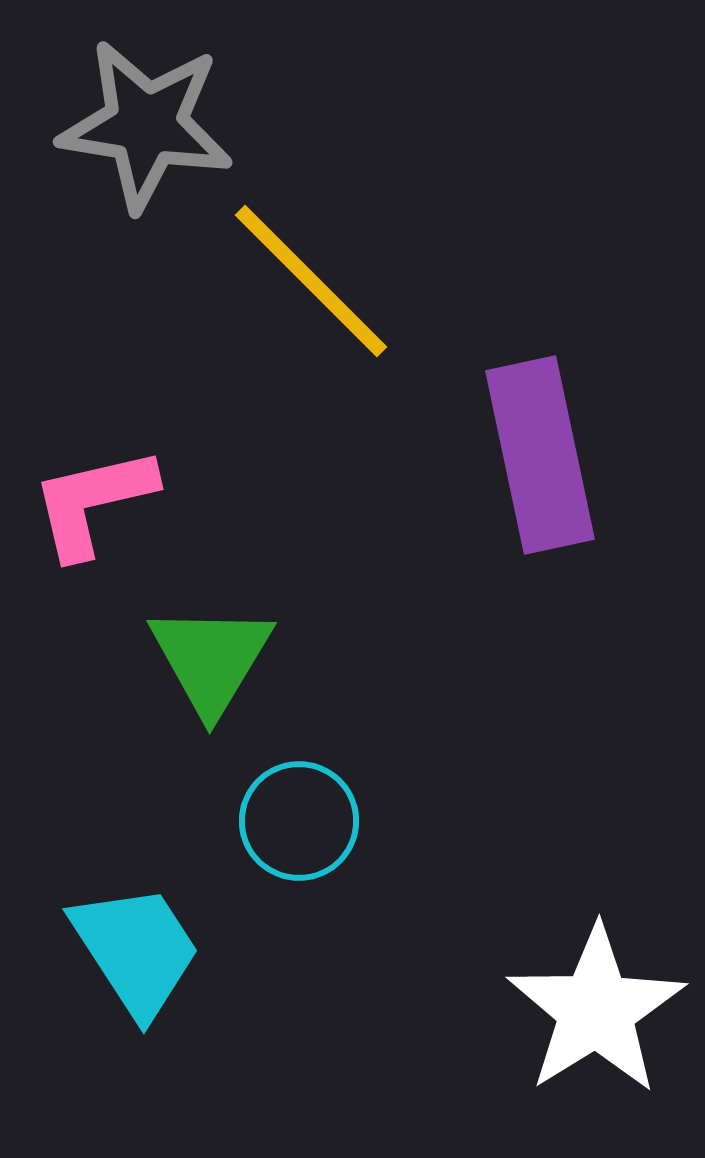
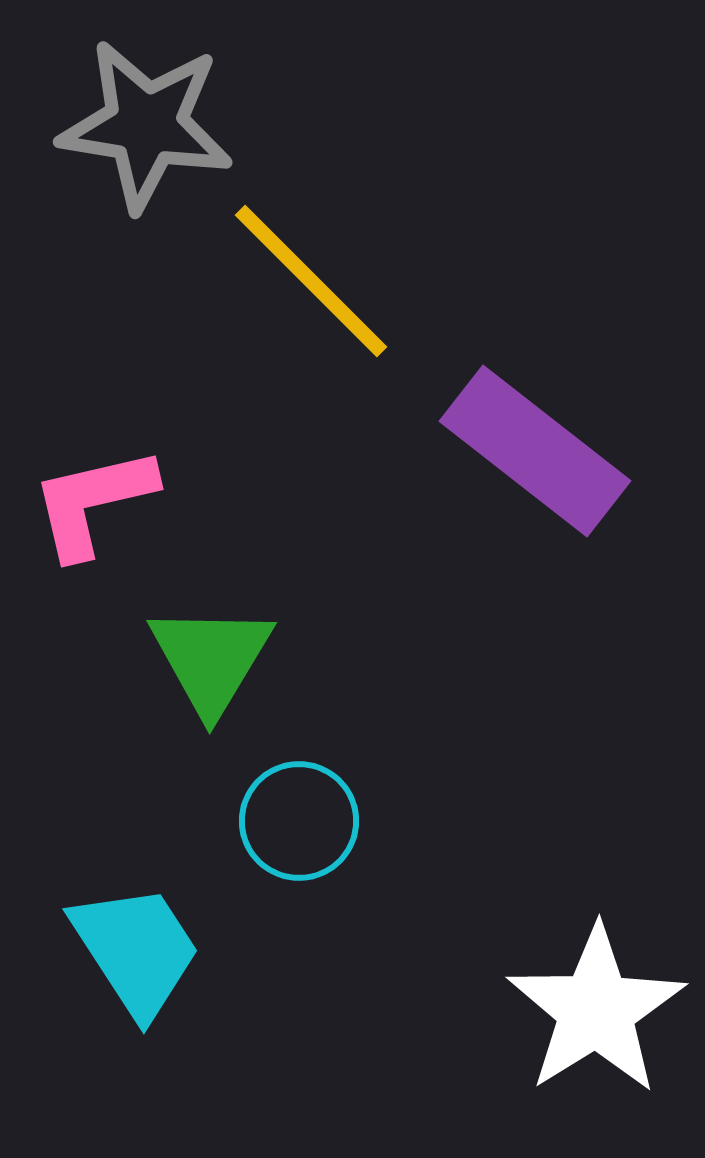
purple rectangle: moved 5 px left, 4 px up; rotated 40 degrees counterclockwise
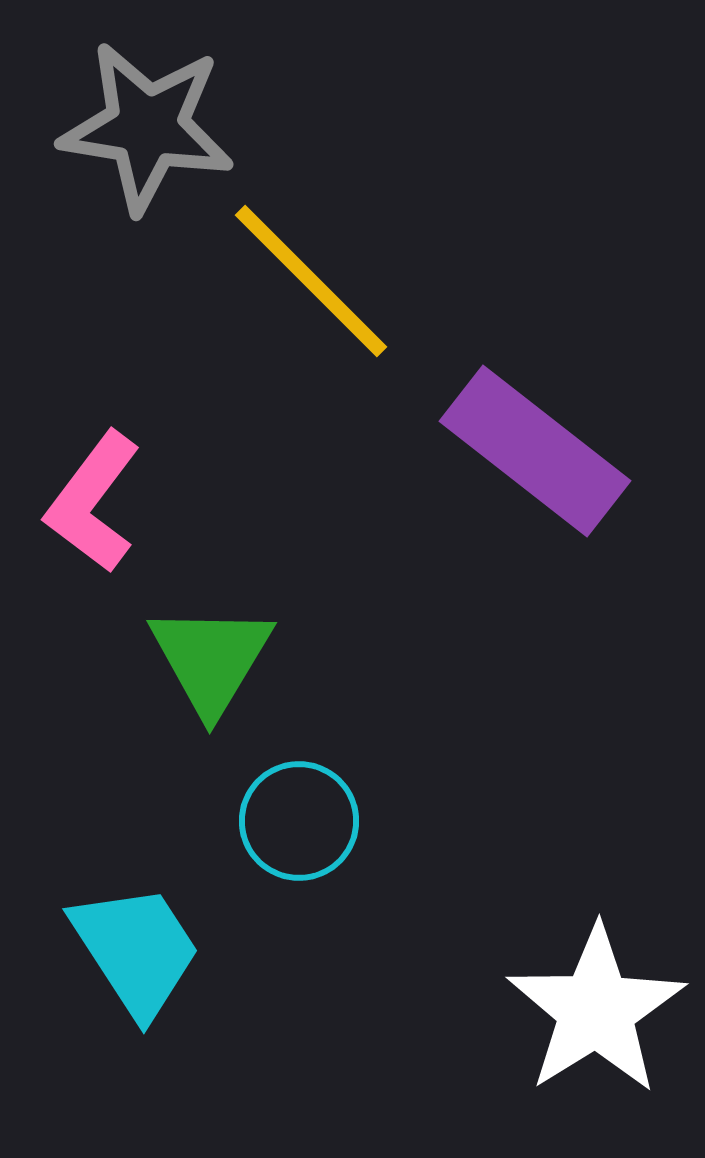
gray star: moved 1 px right, 2 px down
pink L-shape: rotated 40 degrees counterclockwise
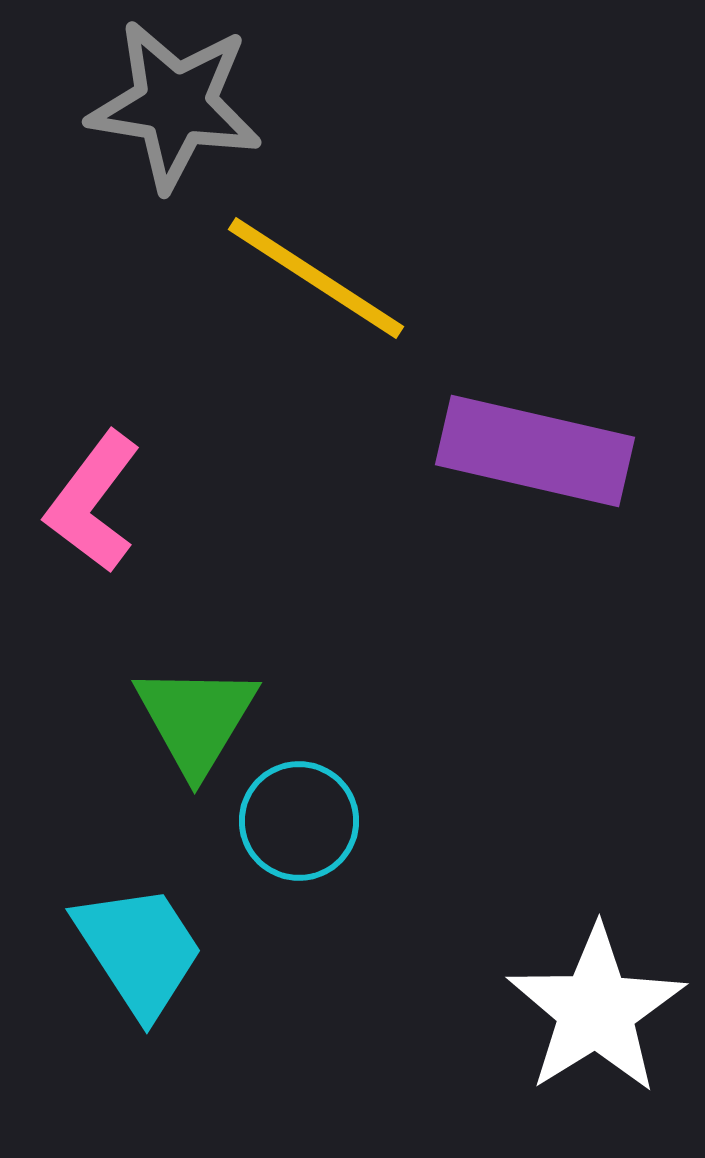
gray star: moved 28 px right, 22 px up
yellow line: moved 5 px right, 3 px up; rotated 12 degrees counterclockwise
purple rectangle: rotated 25 degrees counterclockwise
green triangle: moved 15 px left, 60 px down
cyan trapezoid: moved 3 px right
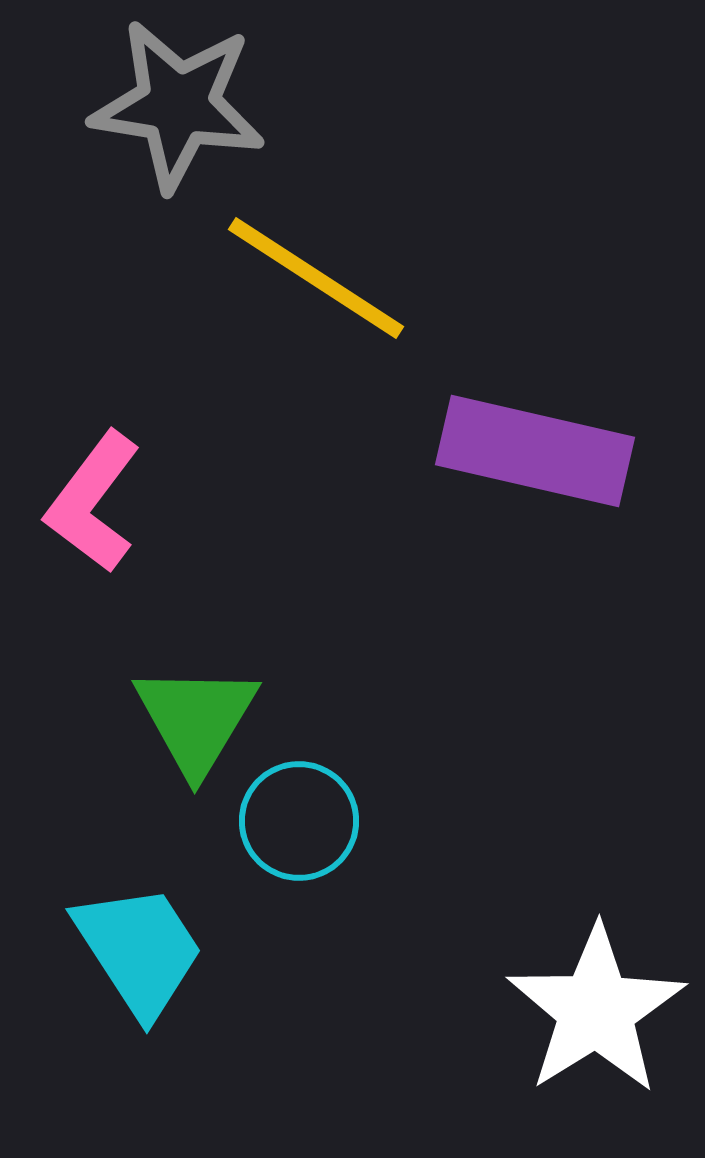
gray star: moved 3 px right
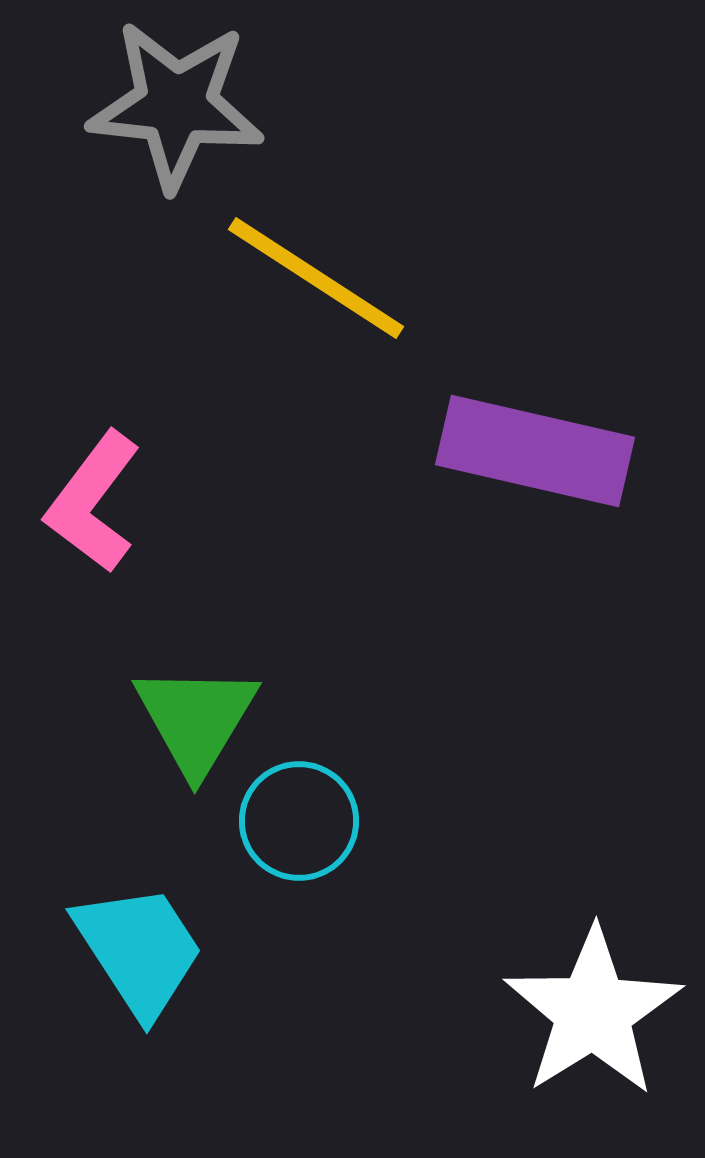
gray star: moved 2 px left; rotated 3 degrees counterclockwise
white star: moved 3 px left, 2 px down
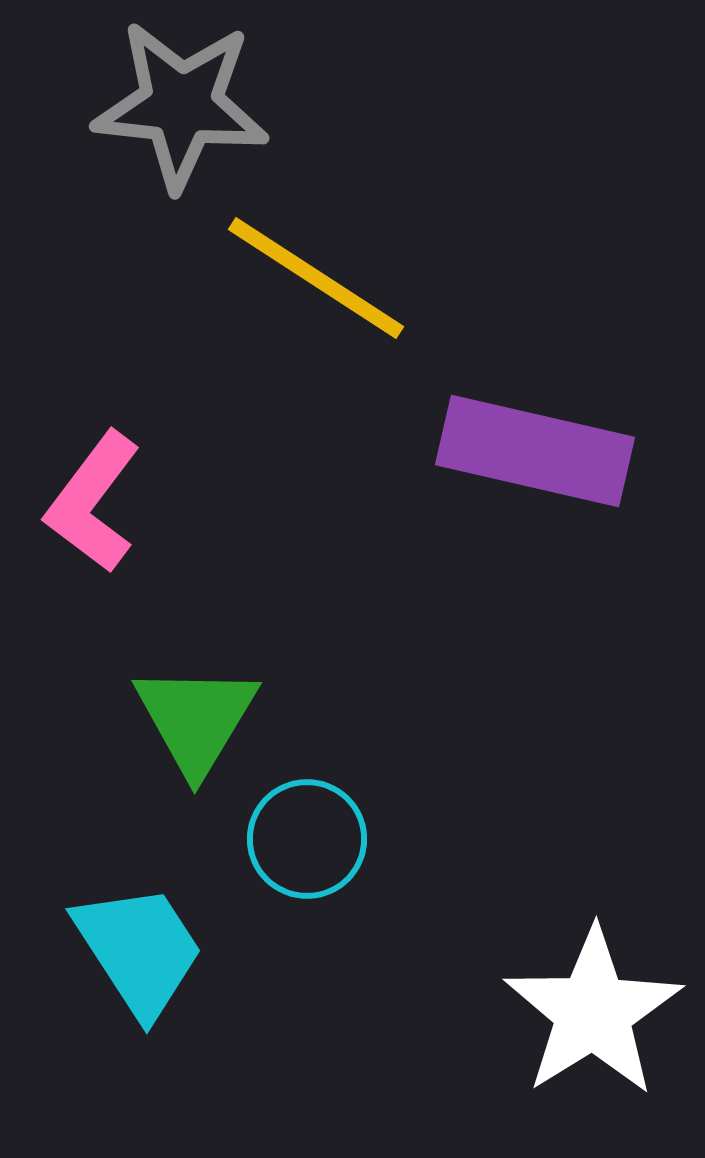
gray star: moved 5 px right
cyan circle: moved 8 px right, 18 px down
